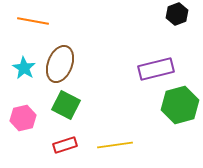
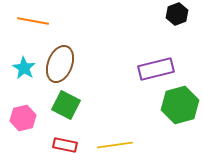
red rectangle: rotated 30 degrees clockwise
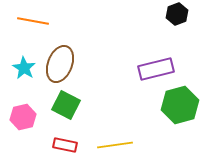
pink hexagon: moved 1 px up
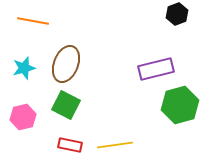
brown ellipse: moved 6 px right
cyan star: rotated 25 degrees clockwise
red rectangle: moved 5 px right
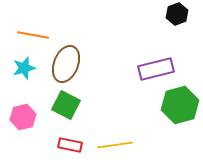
orange line: moved 14 px down
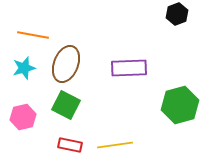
purple rectangle: moved 27 px left, 1 px up; rotated 12 degrees clockwise
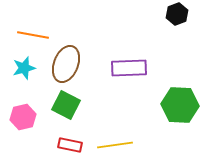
green hexagon: rotated 18 degrees clockwise
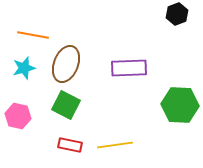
pink hexagon: moved 5 px left, 1 px up; rotated 25 degrees clockwise
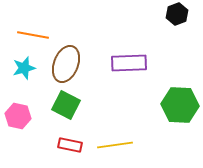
purple rectangle: moved 5 px up
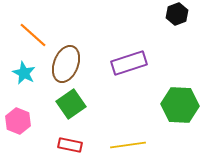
orange line: rotated 32 degrees clockwise
purple rectangle: rotated 16 degrees counterclockwise
cyan star: moved 5 px down; rotated 30 degrees counterclockwise
green square: moved 5 px right, 1 px up; rotated 28 degrees clockwise
pink hexagon: moved 5 px down; rotated 10 degrees clockwise
yellow line: moved 13 px right
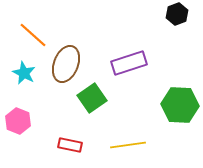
green square: moved 21 px right, 6 px up
